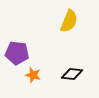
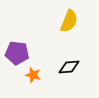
black diamond: moved 3 px left, 7 px up; rotated 10 degrees counterclockwise
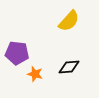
yellow semicircle: rotated 20 degrees clockwise
orange star: moved 2 px right, 1 px up
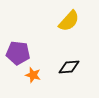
purple pentagon: moved 1 px right
orange star: moved 2 px left, 1 px down
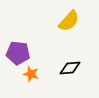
black diamond: moved 1 px right, 1 px down
orange star: moved 2 px left, 1 px up
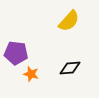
purple pentagon: moved 2 px left
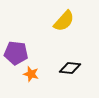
yellow semicircle: moved 5 px left
black diamond: rotated 10 degrees clockwise
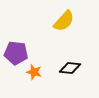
orange star: moved 3 px right, 2 px up
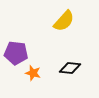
orange star: moved 1 px left, 1 px down
